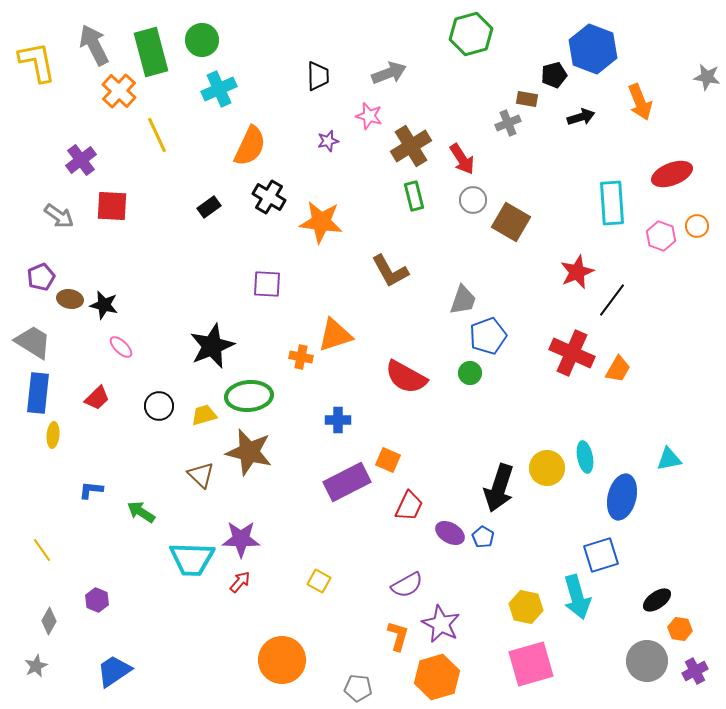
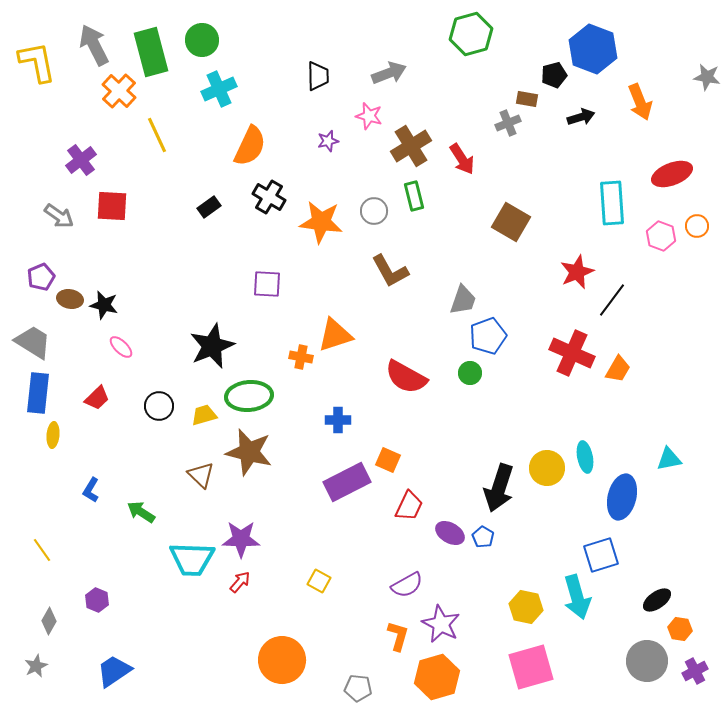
gray circle at (473, 200): moved 99 px left, 11 px down
blue L-shape at (91, 490): rotated 65 degrees counterclockwise
pink square at (531, 664): moved 3 px down
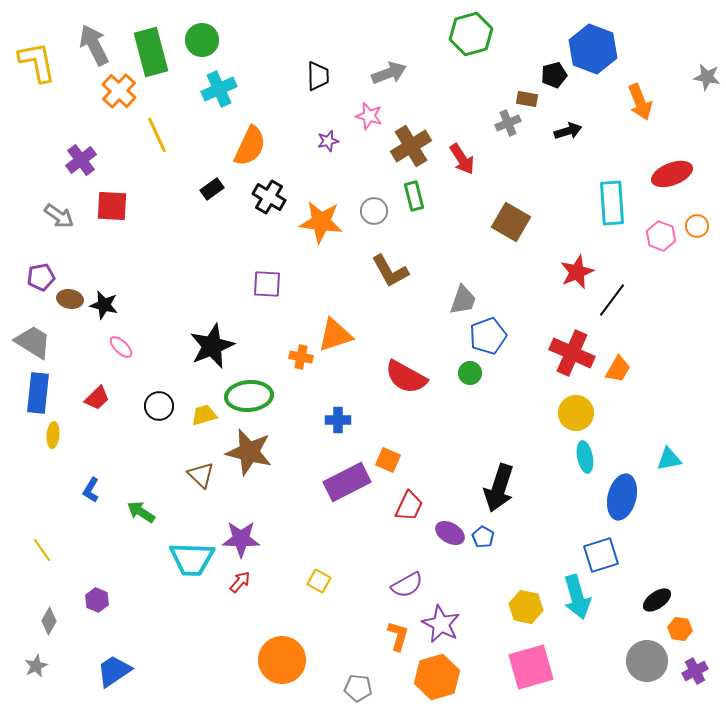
black arrow at (581, 117): moved 13 px left, 14 px down
black rectangle at (209, 207): moved 3 px right, 18 px up
purple pentagon at (41, 277): rotated 12 degrees clockwise
yellow circle at (547, 468): moved 29 px right, 55 px up
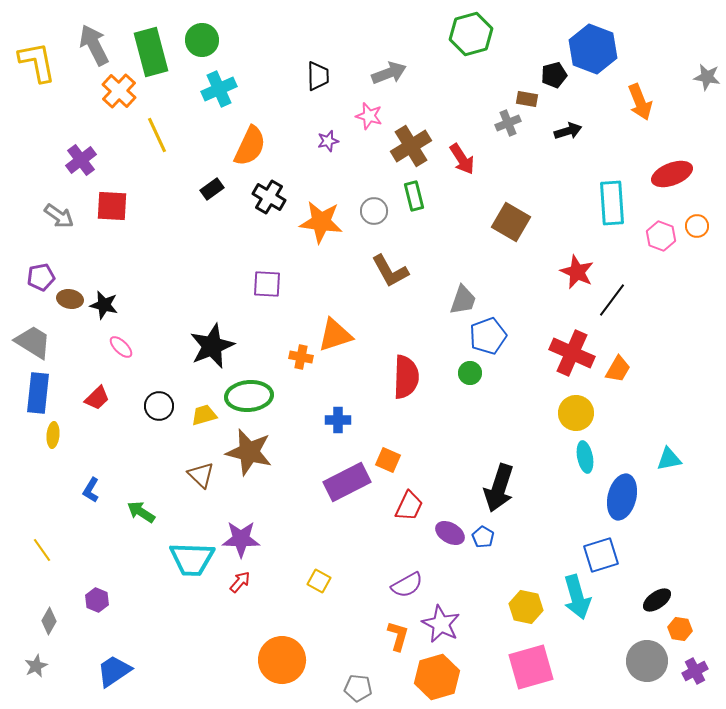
red star at (577, 272): rotated 24 degrees counterclockwise
red semicircle at (406, 377): rotated 117 degrees counterclockwise
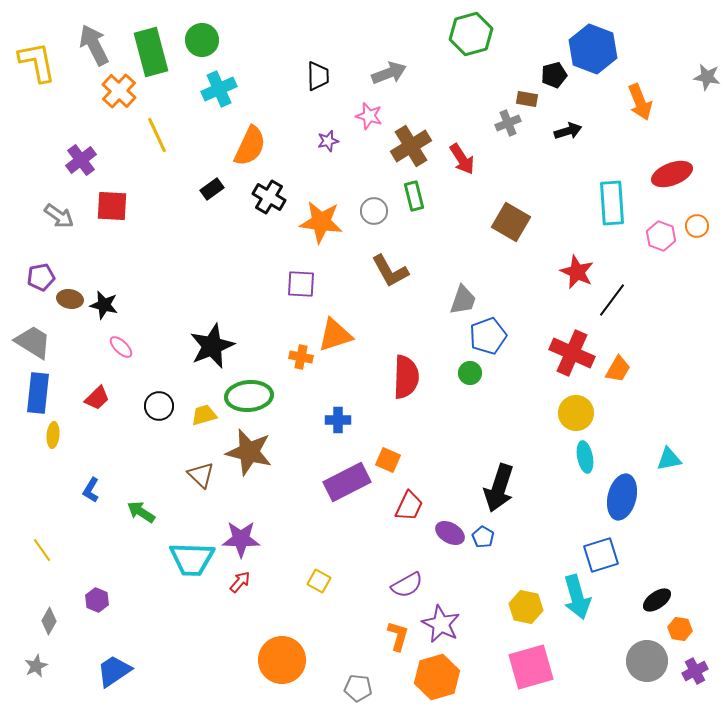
purple square at (267, 284): moved 34 px right
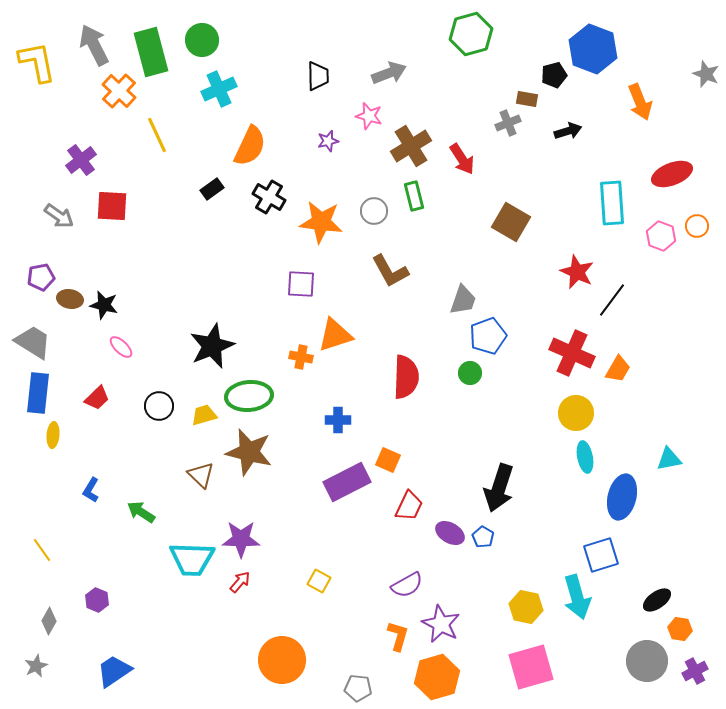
gray star at (707, 77): moved 1 px left, 3 px up; rotated 12 degrees clockwise
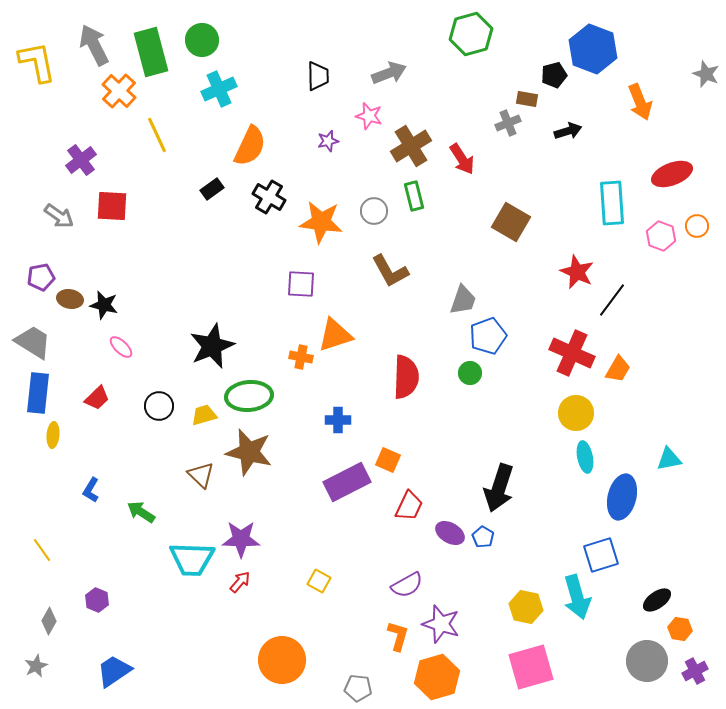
purple star at (441, 624): rotated 9 degrees counterclockwise
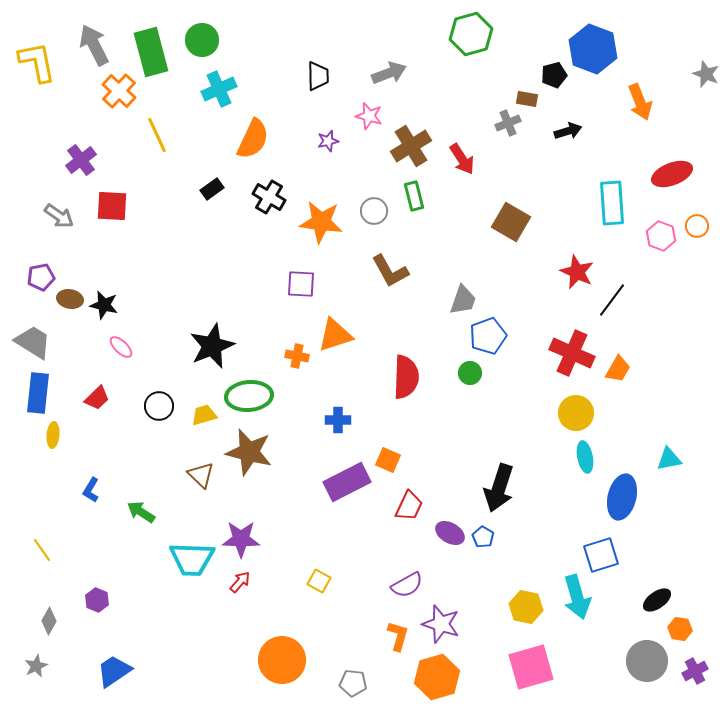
orange semicircle at (250, 146): moved 3 px right, 7 px up
orange cross at (301, 357): moved 4 px left, 1 px up
gray pentagon at (358, 688): moved 5 px left, 5 px up
